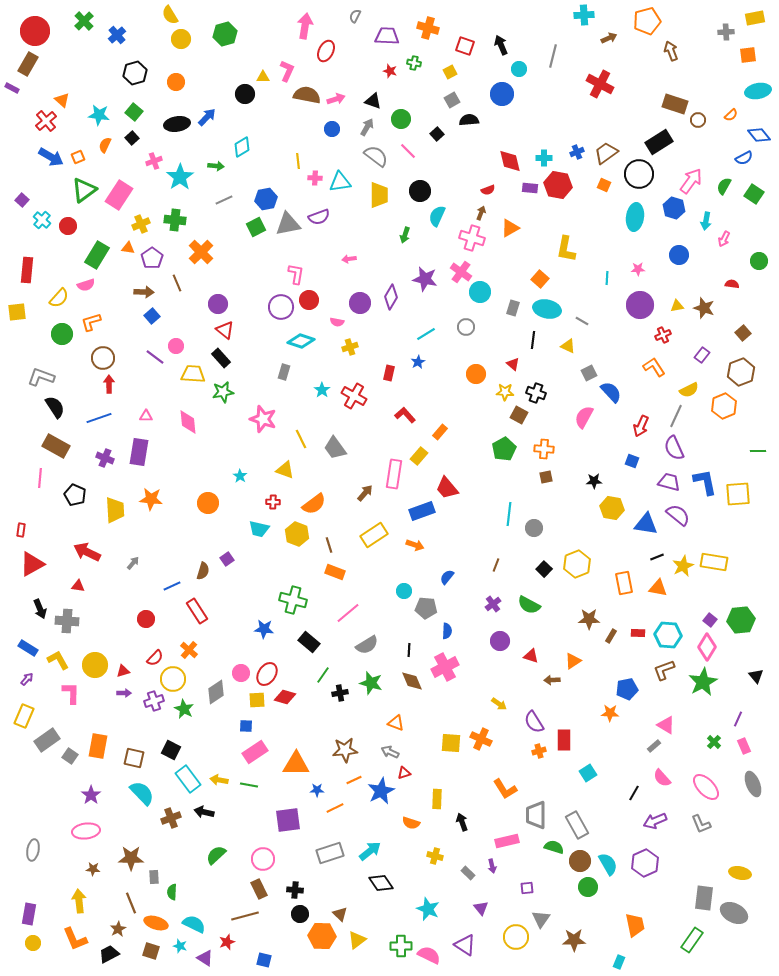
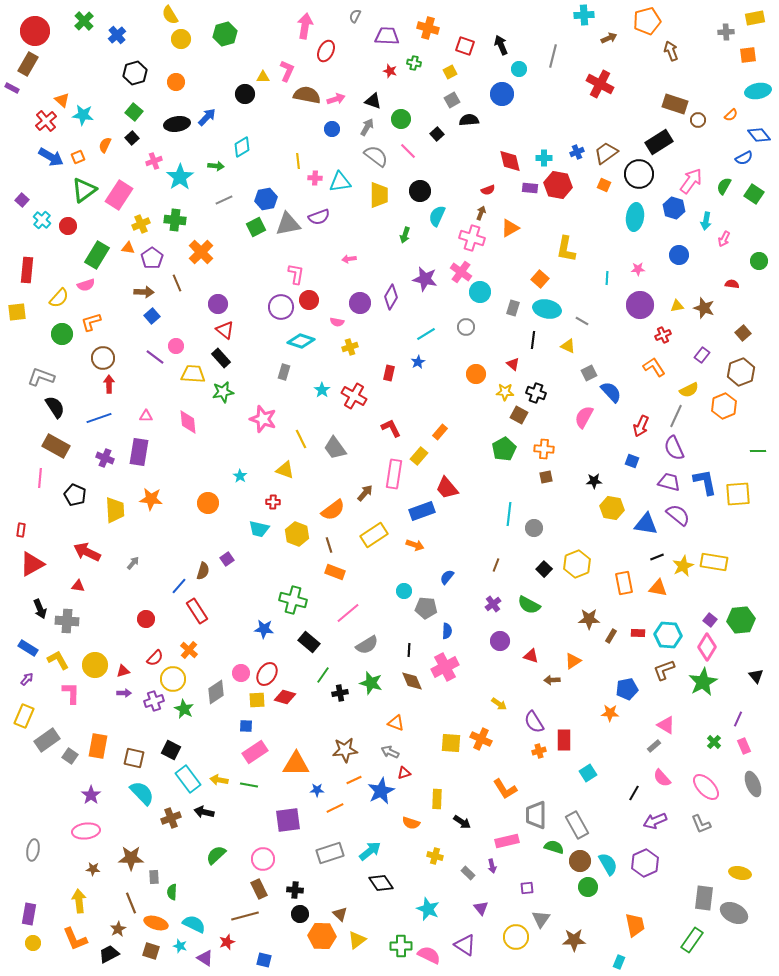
cyan star at (99, 115): moved 16 px left
red L-shape at (405, 415): moved 14 px left, 13 px down; rotated 15 degrees clockwise
orange semicircle at (314, 504): moved 19 px right, 6 px down
blue line at (172, 586): moved 7 px right; rotated 24 degrees counterclockwise
black arrow at (462, 822): rotated 144 degrees clockwise
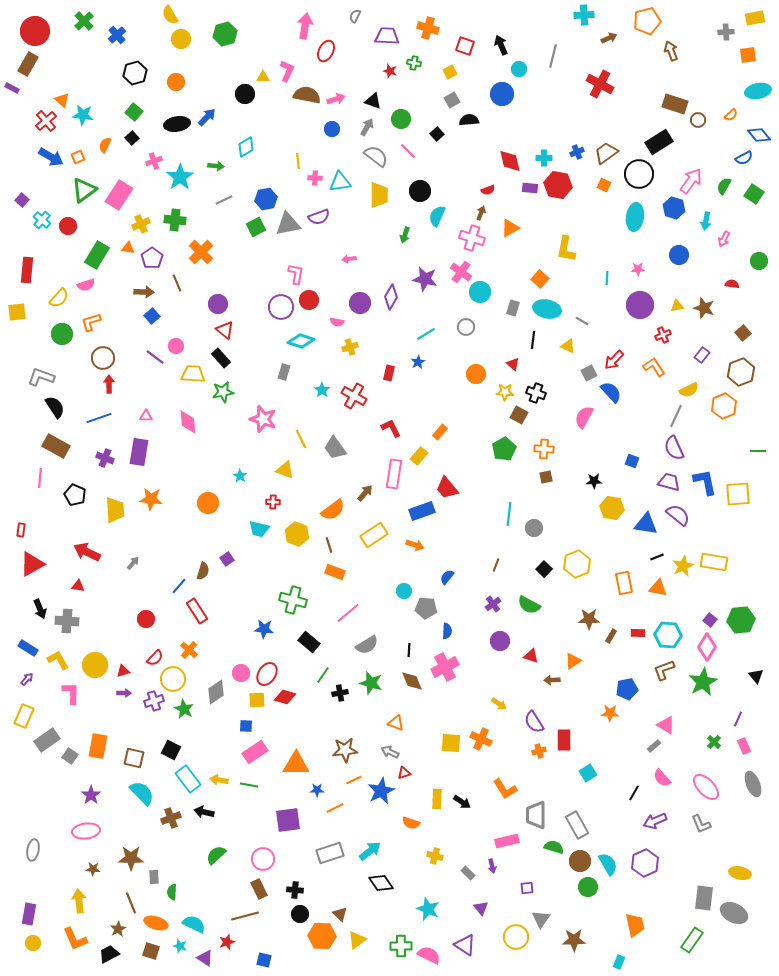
cyan diamond at (242, 147): moved 4 px right
red arrow at (641, 426): moved 27 px left, 66 px up; rotated 20 degrees clockwise
black arrow at (462, 822): moved 20 px up
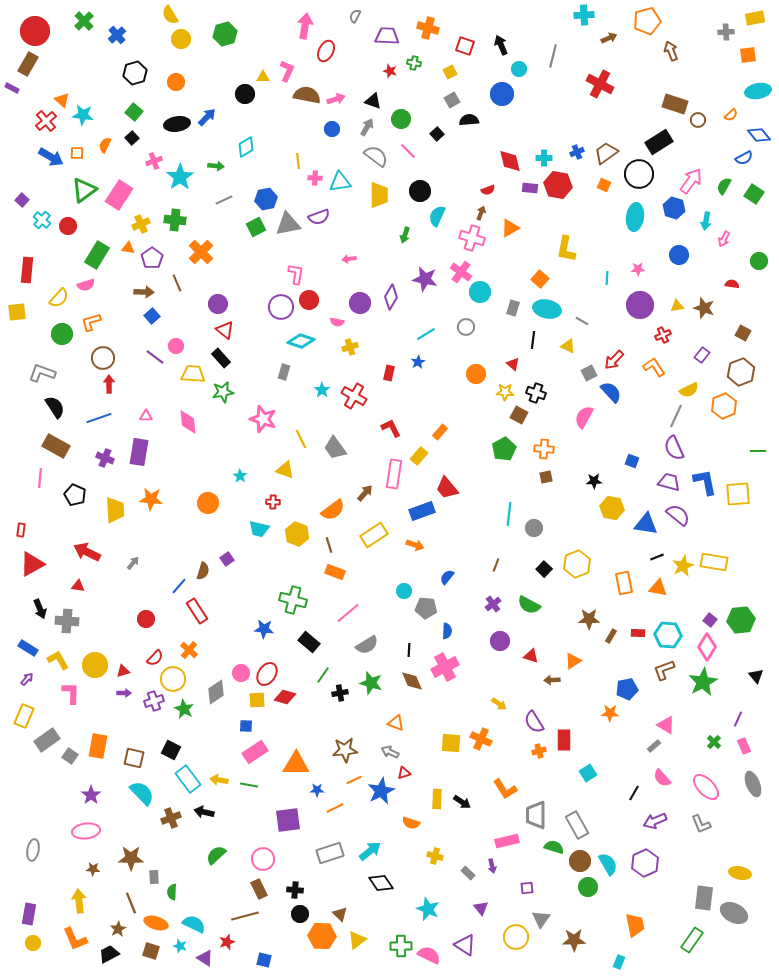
orange square at (78, 157): moved 1 px left, 4 px up; rotated 24 degrees clockwise
brown square at (743, 333): rotated 21 degrees counterclockwise
gray L-shape at (41, 377): moved 1 px right, 4 px up
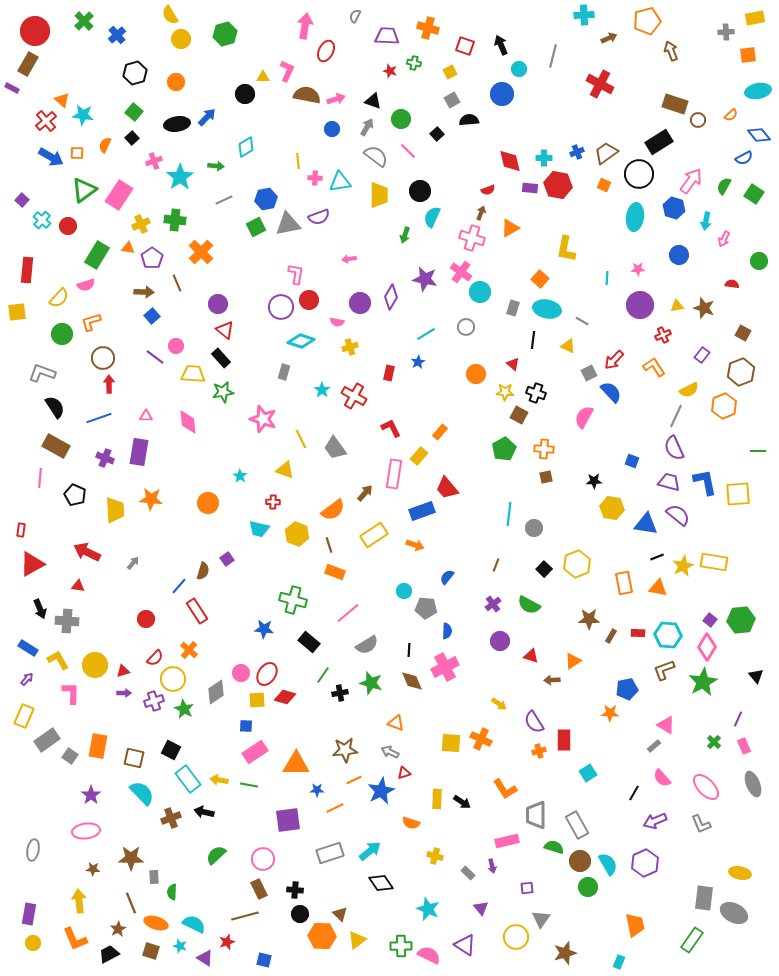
cyan semicircle at (437, 216): moved 5 px left, 1 px down
brown star at (574, 940): moved 9 px left, 13 px down; rotated 15 degrees counterclockwise
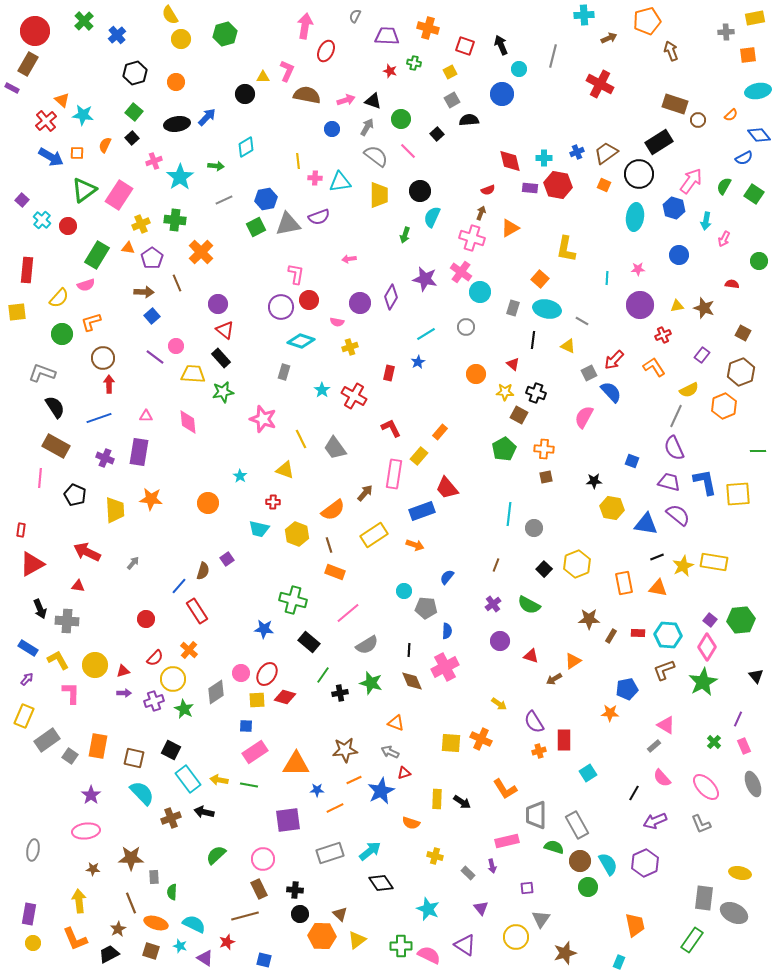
pink arrow at (336, 99): moved 10 px right, 1 px down
brown arrow at (552, 680): moved 2 px right, 1 px up; rotated 28 degrees counterclockwise
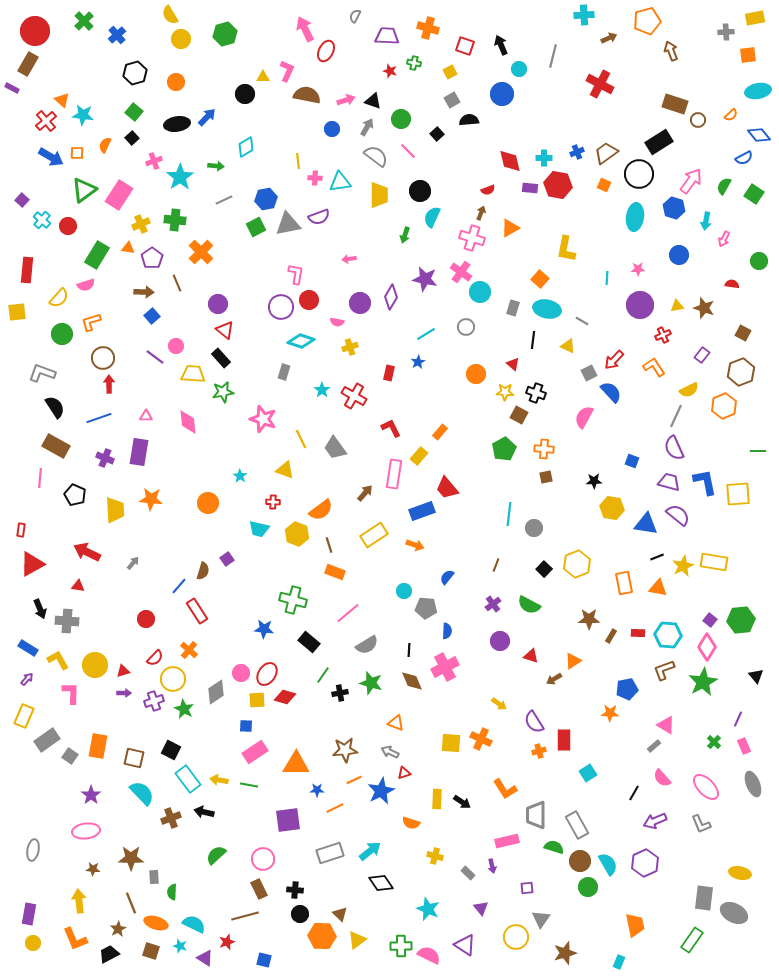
pink arrow at (305, 26): moved 3 px down; rotated 35 degrees counterclockwise
orange semicircle at (333, 510): moved 12 px left
